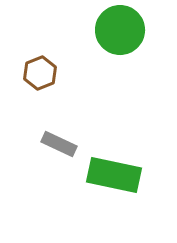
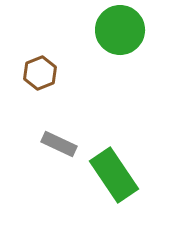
green rectangle: rotated 44 degrees clockwise
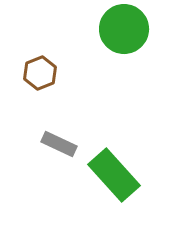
green circle: moved 4 px right, 1 px up
green rectangle: rotated 8 degrees counterclockwise
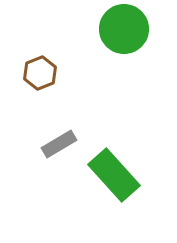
gray rectangle: rotated 56 degrees counterclockwise
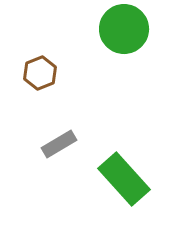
green rectangle: moved 10 px right, 4 px down
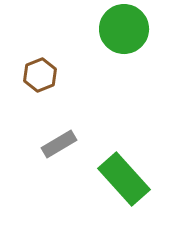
brown hexagon: moved 2 px down
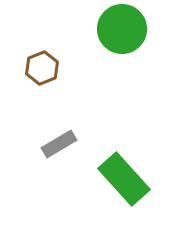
green circle: moved 2 px left
brown hexagon: moved 2 px right, 7 px up
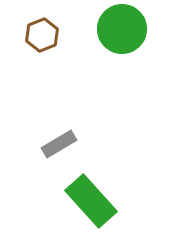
brown hexagon: moved 33 px up
green rectangle: moved 33 px left, 22 px down
